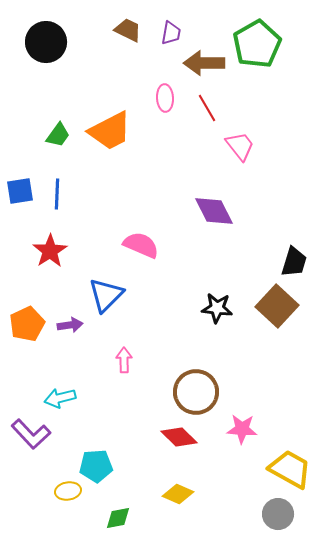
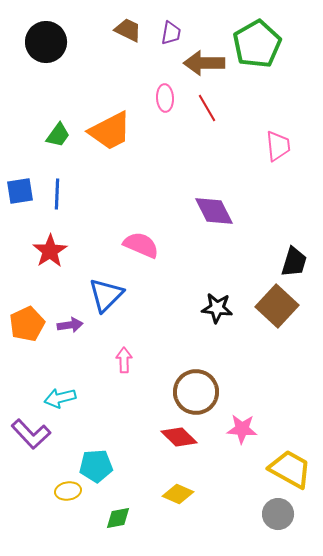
pink trapezoid: moved 38 px right; rotated 32 degrees clockwise
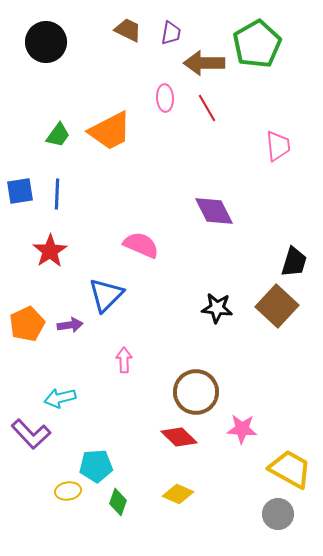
green diamond: moved 16 px up; rotated 60 degrees counterclockwise
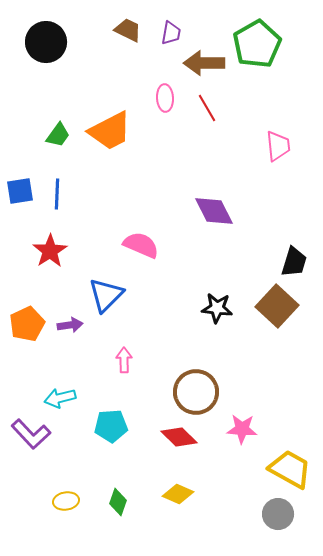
cyan pentagon: moved 15 px right, 40 px up
yellow ellipse: moved 2 px left, 10 px down
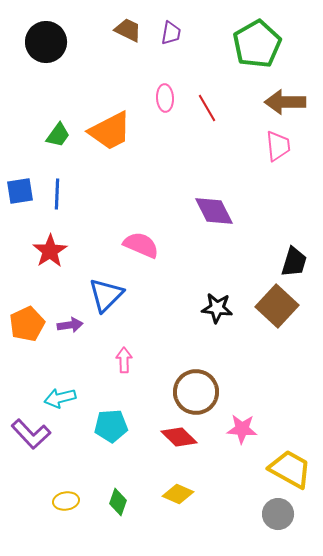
brown arrow: moved 81 px right, 39 px down
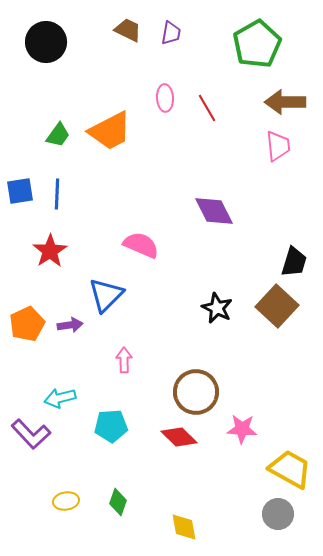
black star: rotated 20 degrees clockwise
yellow diamond: moved 6 px right, 33 px down; rotated 56 degrees clockwise
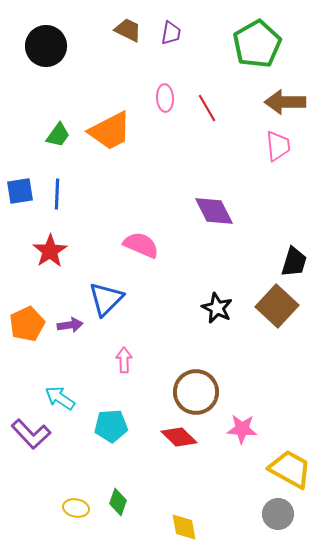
black circle: moved 4 px down
blue triangle: moved 4 px down
cyan arrow: rotated 48 degrees clockwise
yellow ellipse: moved 10 px right, 7 px down; rotated 20 degrees clockwise
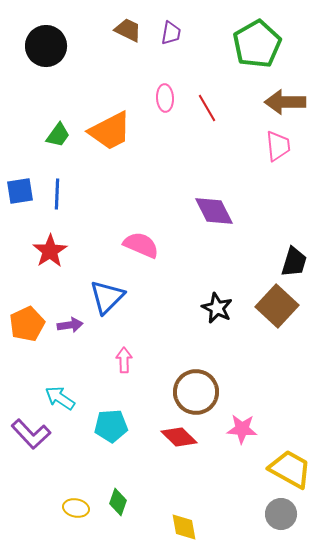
blue triangle: moved 1 px right, 2 px up
gray circle: moved 3 px right
